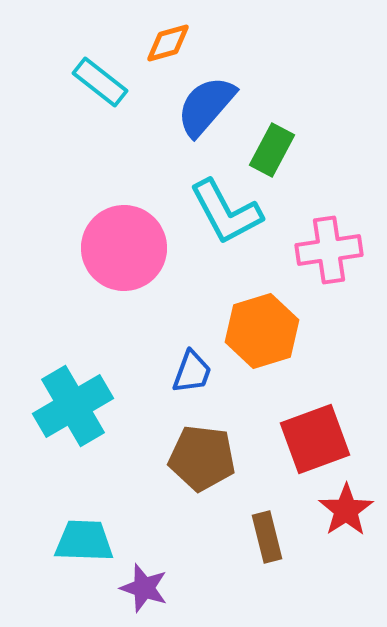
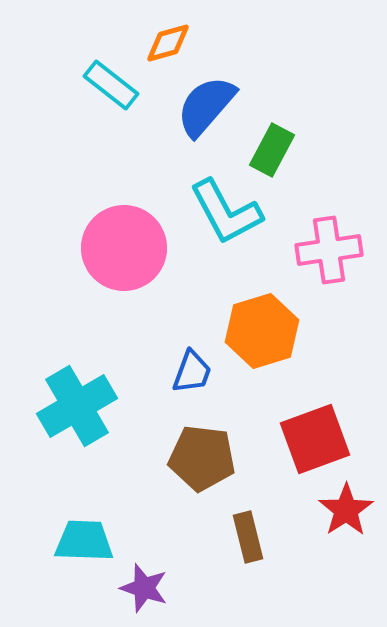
cyan rectangle: moved 11 px right, 3 px down
cyan cross: moved 4 px right
brown rectangle: moved 19 px left
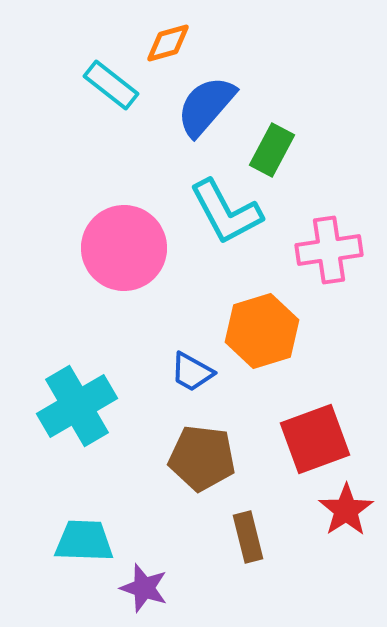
blue trapezoid: rotated 99 degrees clockwise
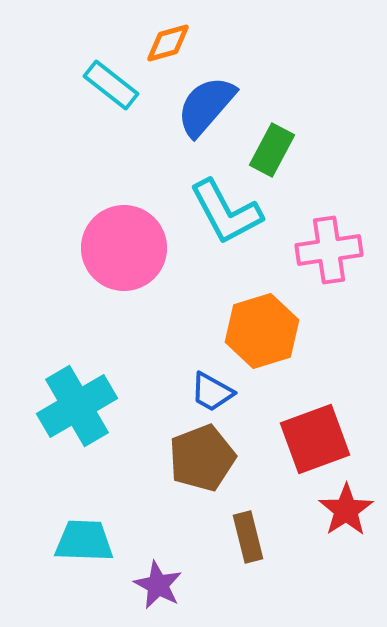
blue trapezoid: moved 20 px right, 20 px down
brown pentagon: rotated 28 degrees counterclockwise
purple star: moved 14 px right, 3 px up; rotated 9 degrees clockwise
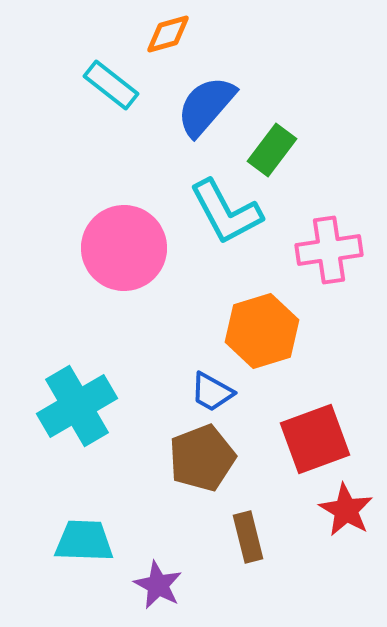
orange diamond: moved 9 px up
green rectangle: rotated 9 degrees clockwise
red star: rotated 8 degrees counterclockwise
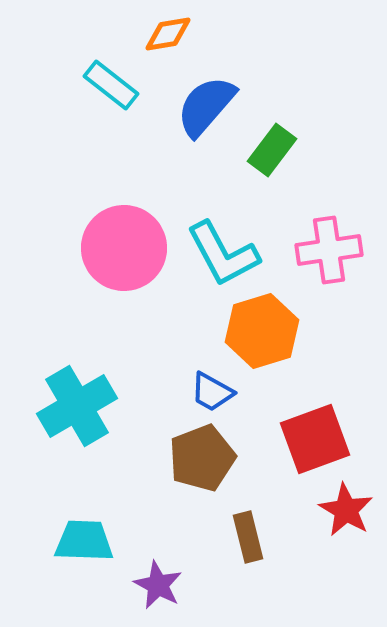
orange diamond: rotated 6 degrees clockwise
cyan L-shape: moved 3 px left, 42 px down
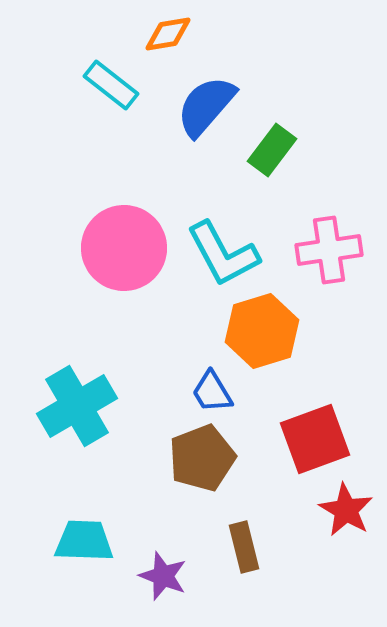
blue trapezoid: rotated 30 degrees clockwise
brown rectangle: moved 4 px left, 10 px down
purple star: moved 5 px right, 9 px up; rotated 6 degrees counterclockwise
